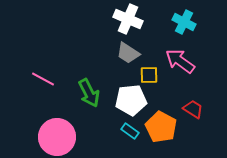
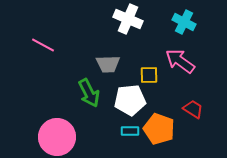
gray trapezoid: moved 20 px left, 11 px down; rotated 35 degrees counterclockwise
pink line: moved 34 px up
white pentagon: moved 1 px left
orange pentagon: moved 2 px left, 2 px down; rotated 8 degrees counterclockwise
cyan rectangle: rotated 36 degrees counterclockwise
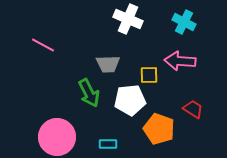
pink arrow: rotated 32 degrees counterclockwise
cyan rectangle: moved 22 px left, 13 px down
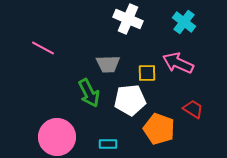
cyan cross: rotated 10 degrees clockwise
pink line: moved 3 px down
pink arrow: moved 2 px left, 2 px down; rotated 20 degrees clockwise
yellow square: moved 2 px left, 2 px up
